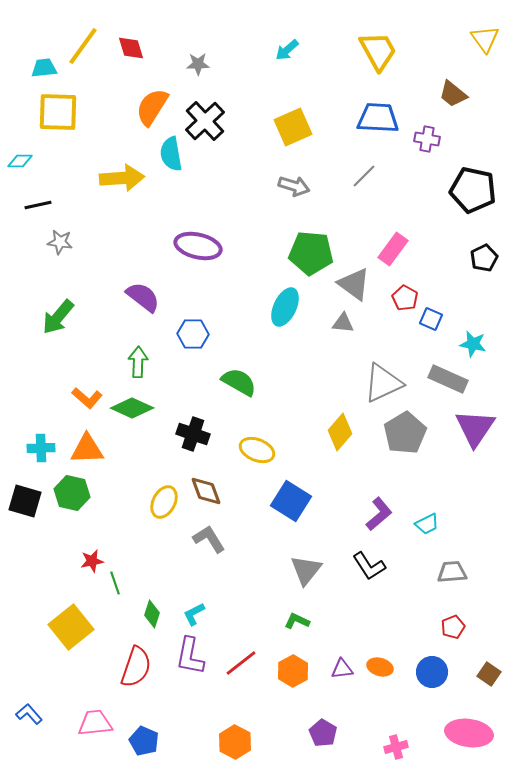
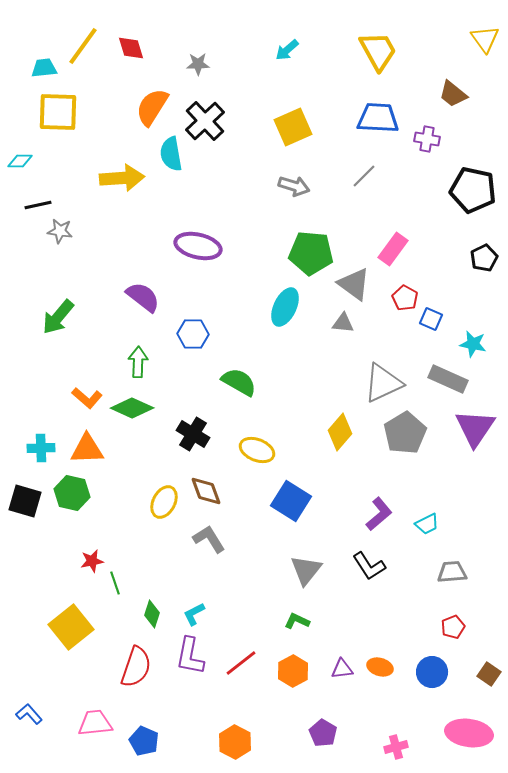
gray star at (60, 242): moved 11 px up
black cross at (193, 434): rotated 12 degrees clockwise
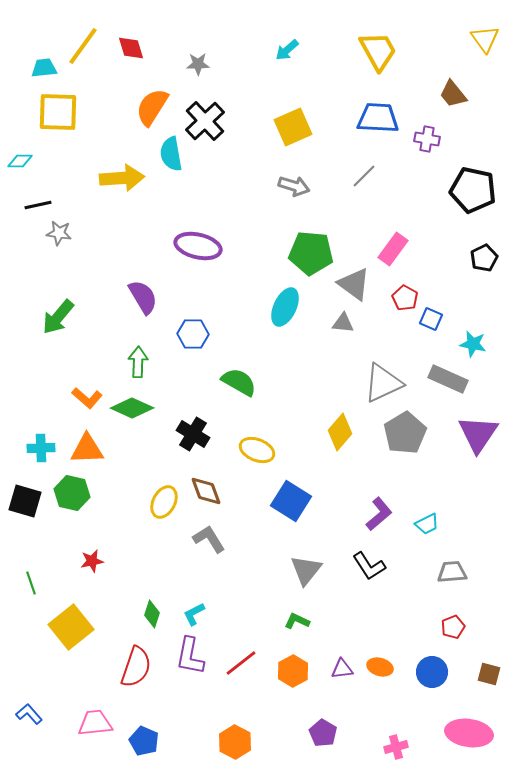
brown trapezoid at (453, 94): rotated 12 degrees clockwise
gray star at (60, 231): moved 1 px left, 2 px down
purple semicircle at (143, 297): rotated 21 degrees clockwise
purple triangle at (475, 428): moved 3 px right, 6 px down
green line at (115, 583): moved 84 px left
brown square at (489, 674): rotated 20 degrees counterclockwise
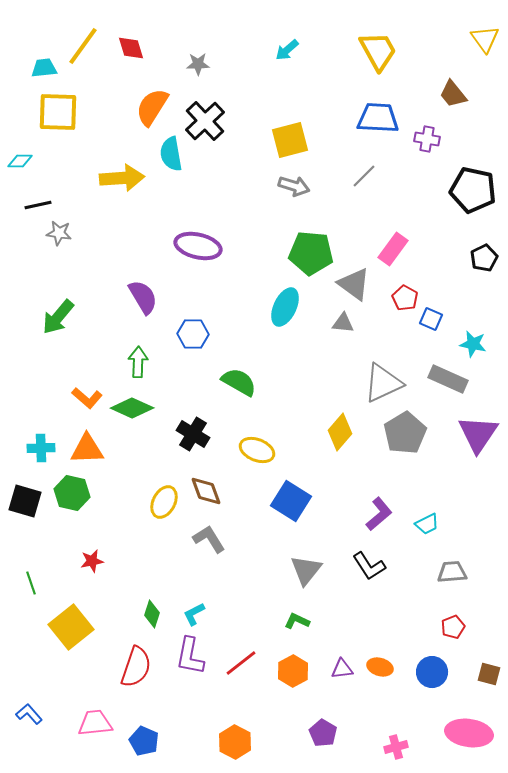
yellow square at (293, 127): moved 3 px left, 13 px down; rotated 9 degrees clockwise
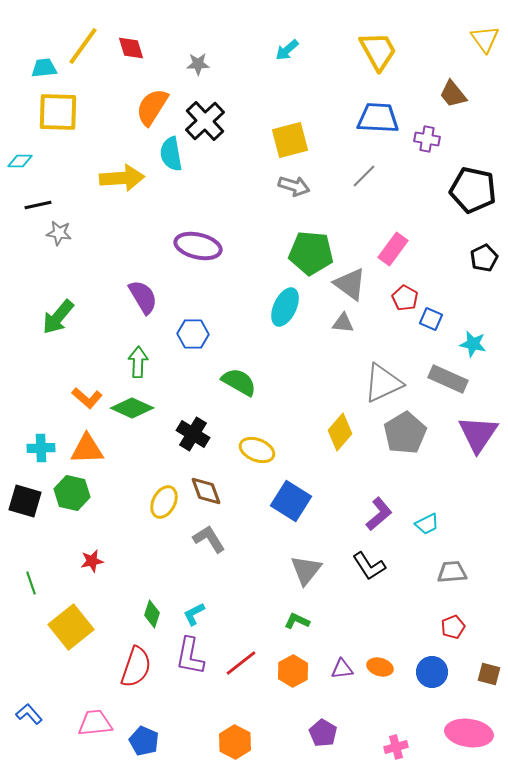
gray triangle at (354, 284): moved 4 px left
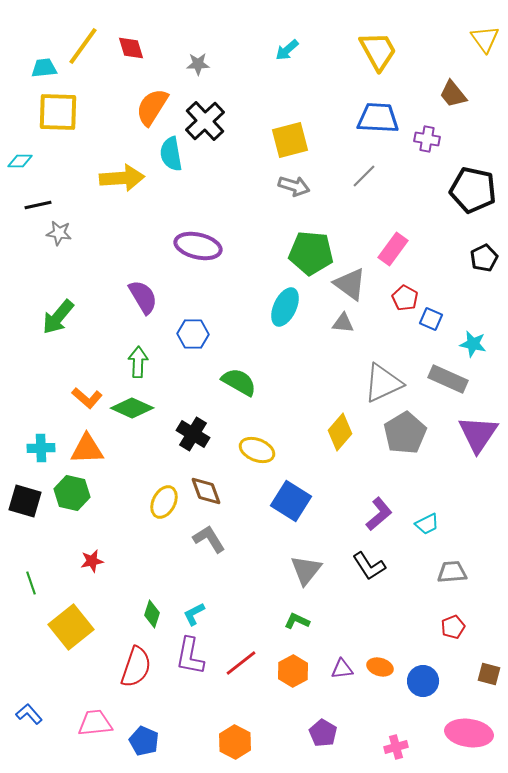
blue circle at (432, 672): moved 9 px left, 9 px down
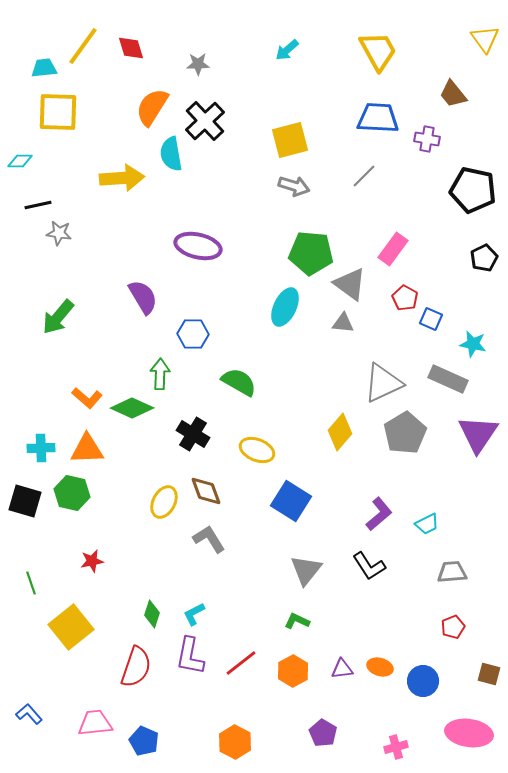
green arrow at (138, 362): moved 22 px right, 12 px down
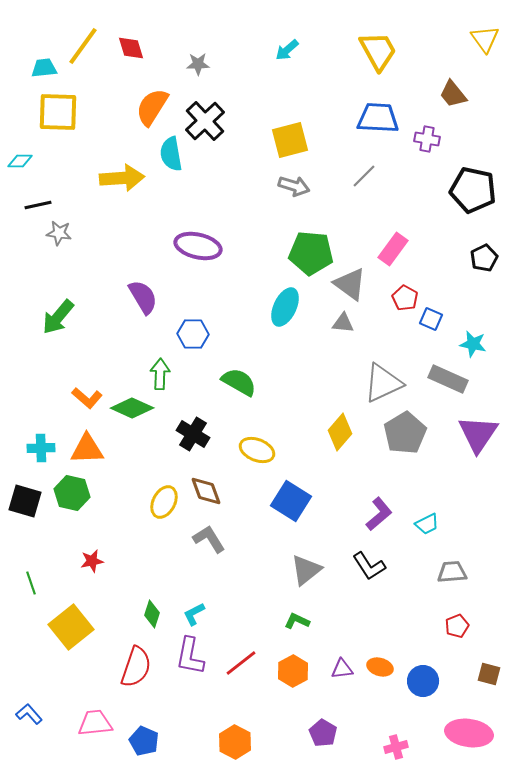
gray triangle at (306, 570): rotated 12 degrees clockwise
red pentagon at (453, 627): moved 4 px right, 1 px up
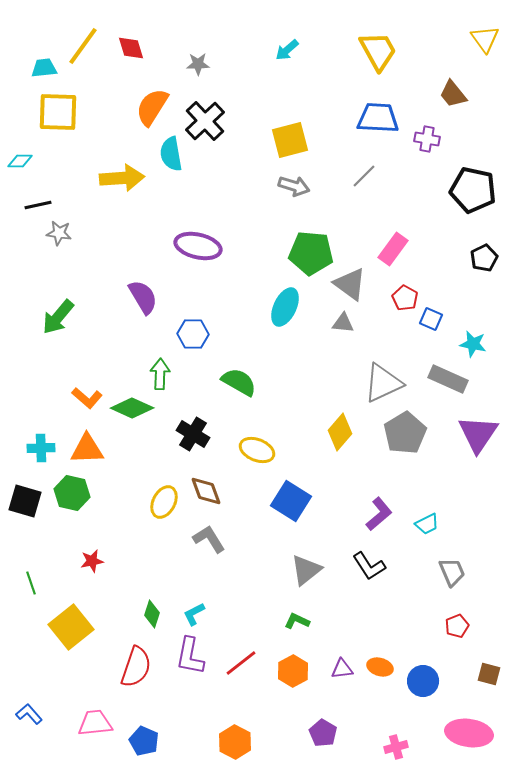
gray trapezoid at (452, 572): rotated 72 degrees clockwise
